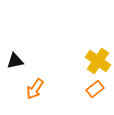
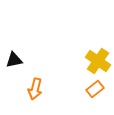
black triangle: moved 1 px left, 1 px up
orange arrow: rotated 20 degrees counterclockwise
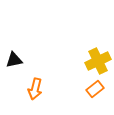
yellow cross: rotated 30 degrees clockwise
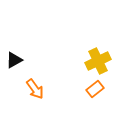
black triangle: rotated 18 degrees counterclockwise
orange arrow: rotated 50 degrees counterclockwise
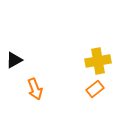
yellow cross: rotated 15 degrees clockwise
orange arrow: rotated 15 degrees clockwise
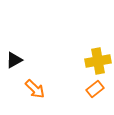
orange arrow: rotated 25 degrees counterclockwise
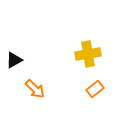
yellow cross: moved 10 px left, 7 px up
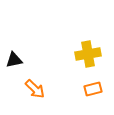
black triangle: rotated 18 degrees clockwise
orange rectangle: moved 2 px left; rotated 24 degrees clockwise
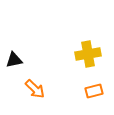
orange rectangle: moved 1 px right, 2 px down
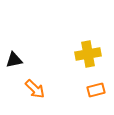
orange rectangle: moved 2 px right, 1 px up
